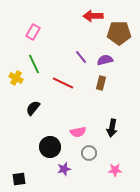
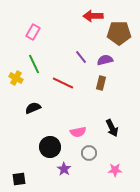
black semicircle: rotated 28 degrees clockwise
black arrow: rotated 36 degrees counterclockwise
purple star: rotated 24 degrees counterclockwise
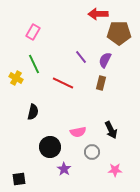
red arrow: moved 5 px right, 2 px up
purple semicircle: rotated 49 degrees counterclockwise
black semicircle: moved 4 px down; rotated 126 degrees clockwise
black arrow: moved 1 px left, 2 px down
gray circle: moved 3 px right, 1 px up
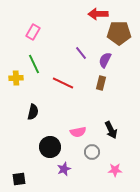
purple line: moved 4 px up
yellow cross: rotated 32 degrees counterclockwise
purple star: rotated 16 degrees clockwise
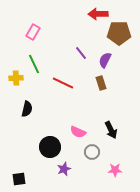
brown rectangle: rotated 32 degrees counterclockwise
black semicircle: moved 6 px left, 3 px up
pink semicircle: rotated 35 degrees clockwise
